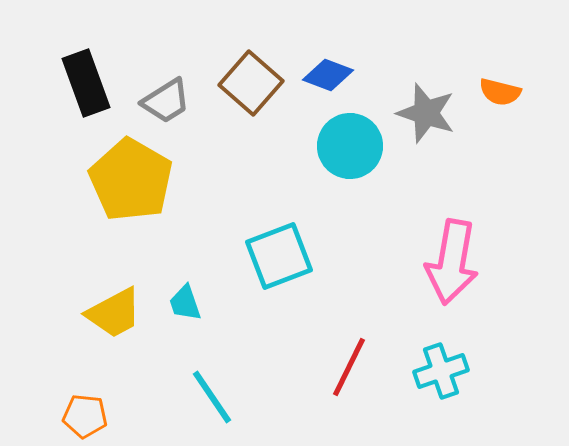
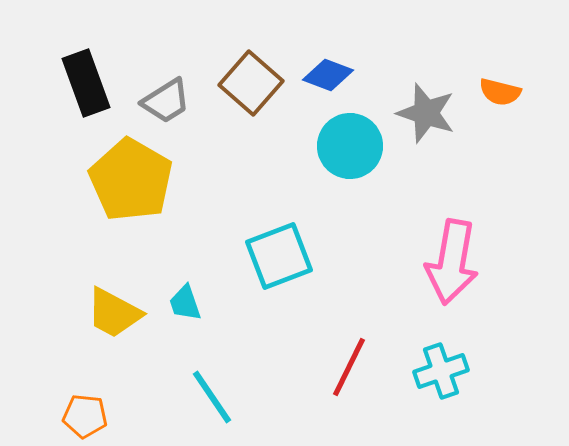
yellow trapezoid: rotated 56 degrees clockwise
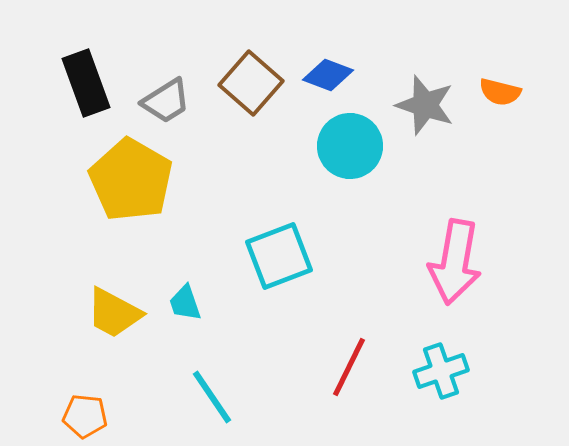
gray star: moved 1 px left, 8 px up
pink arrow: moved 3 px right
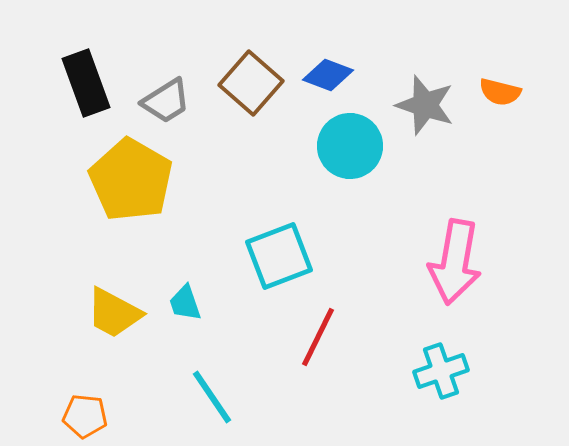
red line: moved 31 px left, 30 px up
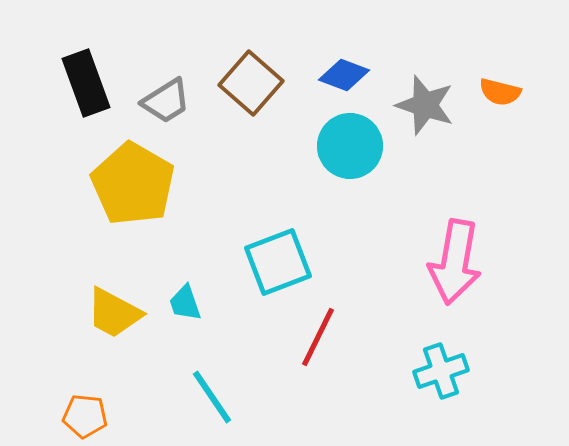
blue diamond: moved 16 px right
yellow pentagon: moved 2 px right, 4 px down
cyan square: moved 1 px left, 6 px down
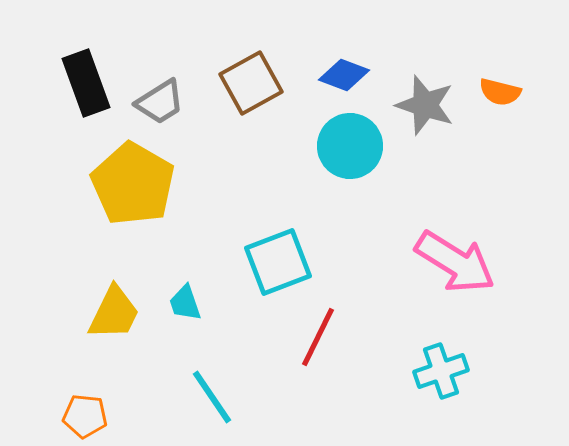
brown square: rotated 20 degrees clockwise
gray trapezoid: moved 6 px left, 1 px down
pink arrow: rotated 68 degrees counterclockwise
yellow trapezoid: rotated 92 degrees counterclockwise
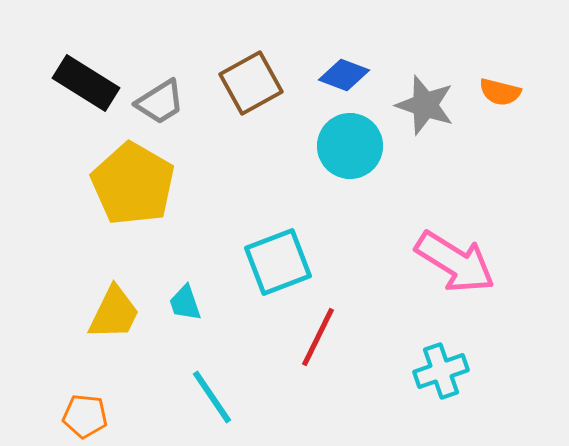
black rectangle: rotated 38 degrees counterclockwise
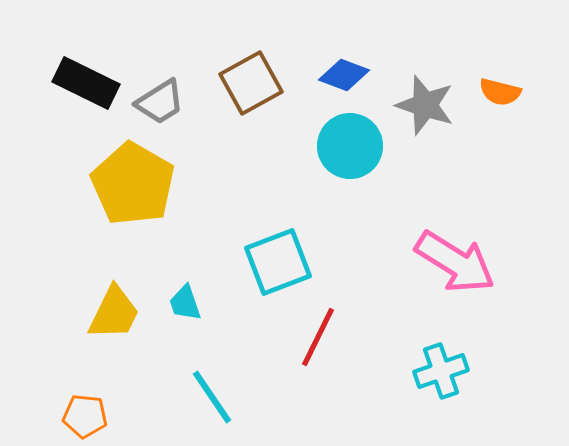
black rectangle: rotated 6 degrees counterclockwise
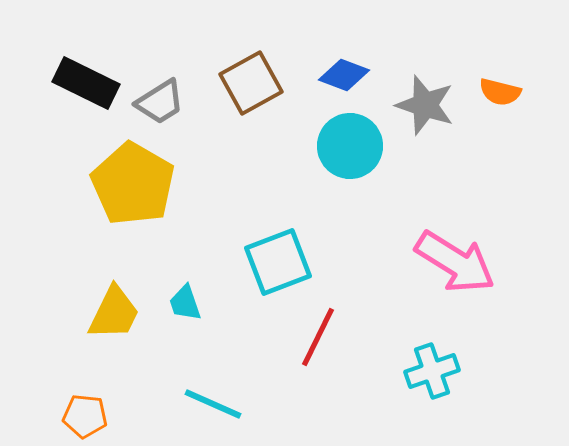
cyan cross: moved 9 px left
cyan line: moved 1 px right, 7 px down; rotated 32 degrees counterclockwise
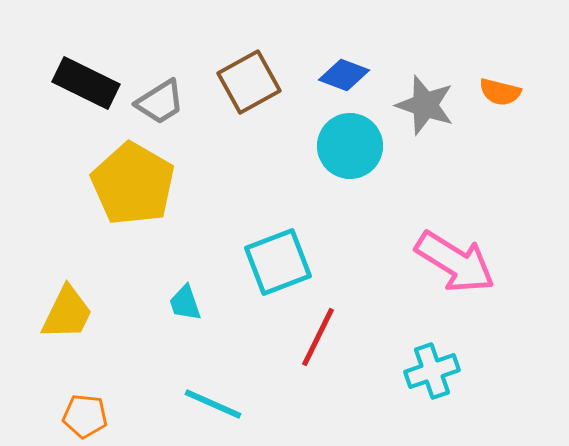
brown square: moved 2 px left, 1 px up
yellow trapezoid: moved 47 px left
